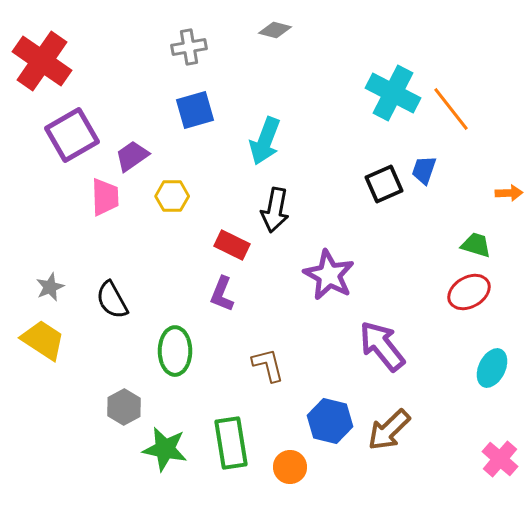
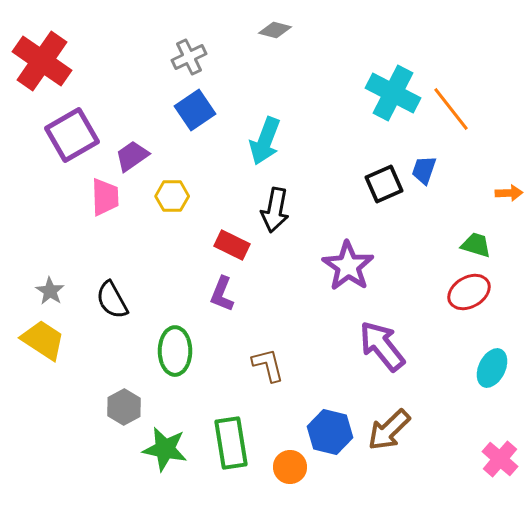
gray cross: moved 10 px down; rotated 16 degrees counterclockwise
blue square: rotated 18 degrees counterclockwise
purple star: moved 19 px right, 9 px up; rotated 6 degrees clockwise
gray star: moved 4 px down; rotated 16 degrees counterclockwise
blue hexagon: moved 11 px down
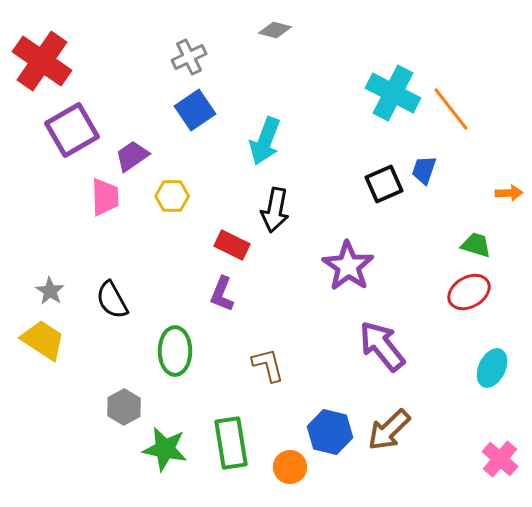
purple square: moved 5 px up
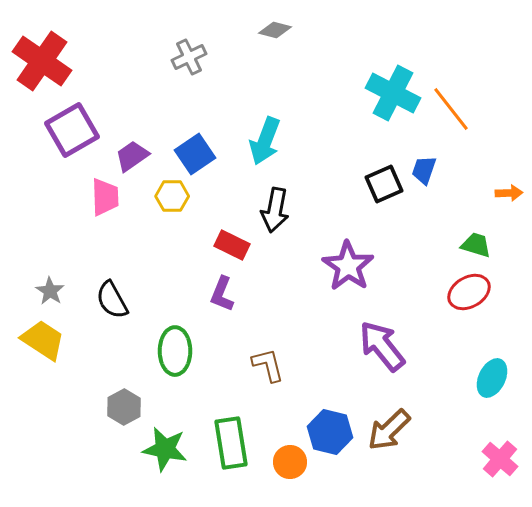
blue square: moved 44 px down
cyan ellipse: moved 10 px down
orange circle: moved 5 px up
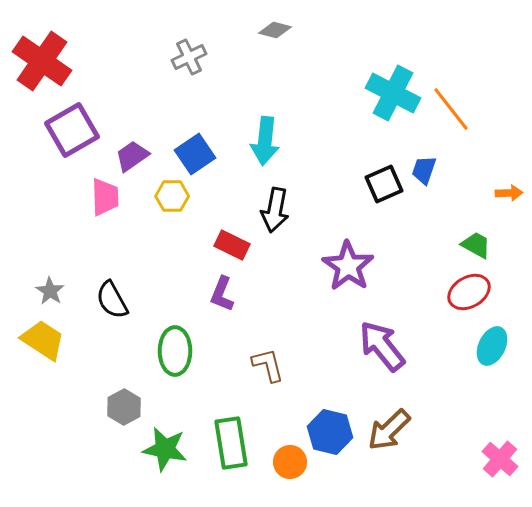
cyan arrow: rotated 15 degrees counterclockwise
green trapezoid: rotated 12 degrees clockwise
cyan ellipse: moved 32 px up
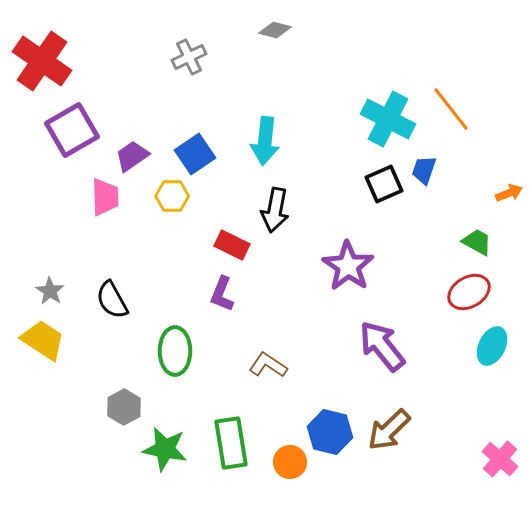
cyan cross: moved 5 px left, 26 px down
orange arrow: rotated 20 degrees counterclockwise
green trapezoid: moved 1 px right, 3 px up
brown L-shape: rotated 42 degrees counterclockwise
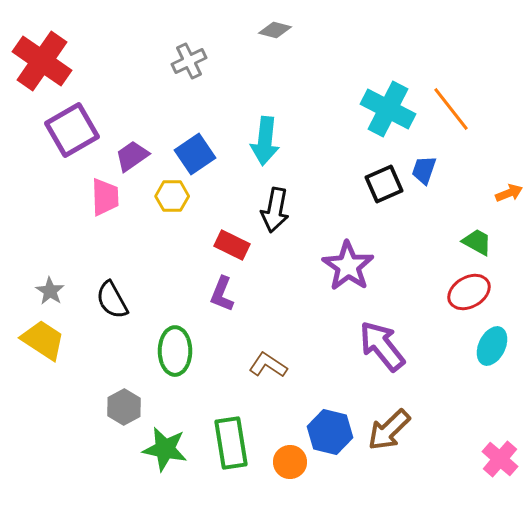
gray cross: moved 4 px down
cyan cross: moved 10 px up
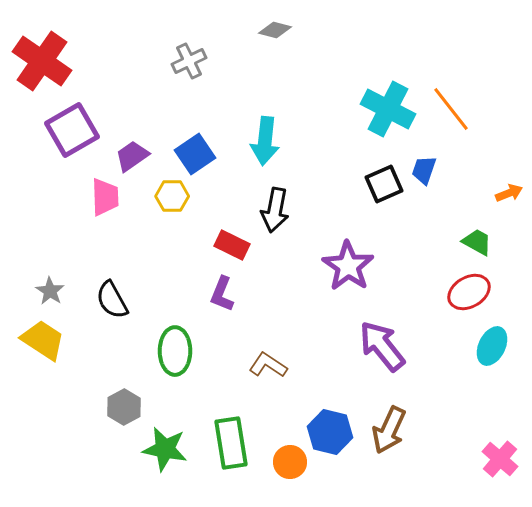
brown arrow: rotated 21 degrees counterclockwise
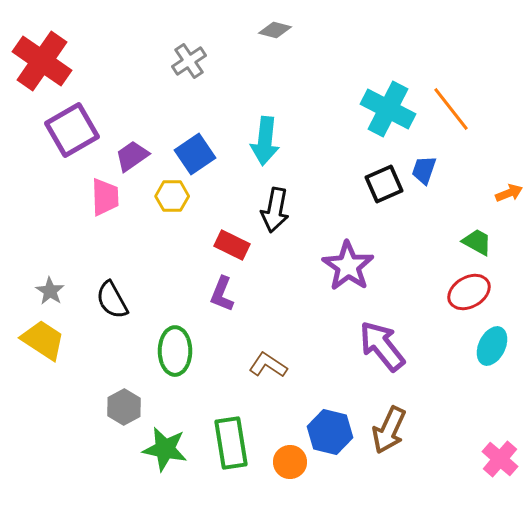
gray cross: rotated 8 degrees counterclockwise
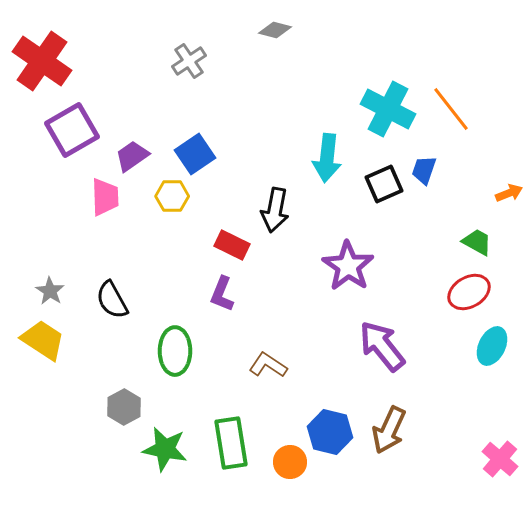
cyan arrow: moved 62 px right, 17 px down
